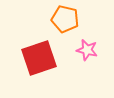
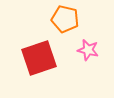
pink star: moved 1 px right
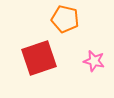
pink star: moved 6 px right, 11 px down
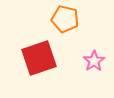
pink star: rotated 25 degrees clockwise
